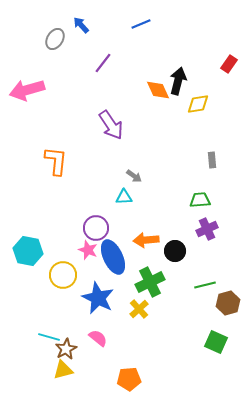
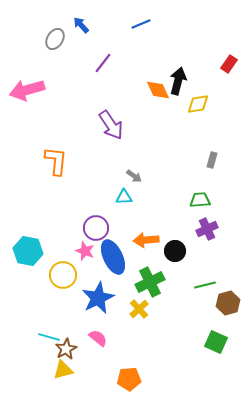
gray rectangle: rotated 21 degrees clockwise
pink star: moved 3 px left, 1 px down
blue star: rotated 20 degrees clockwise
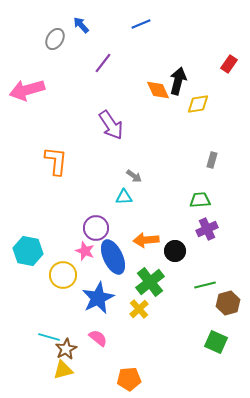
green cross: rotated 12 degrees counterclockwise
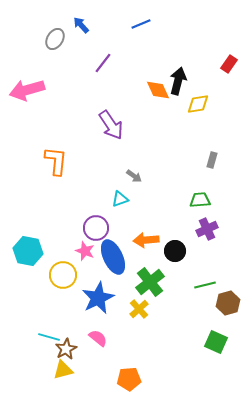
cyan triangle: moved 4 px left, 2 px down; rotated 18 degrees counterclockwise
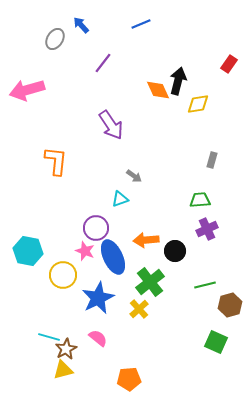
brown hexagon: moved 2 px right, 2 px down
